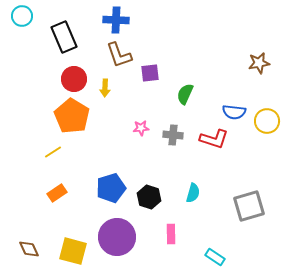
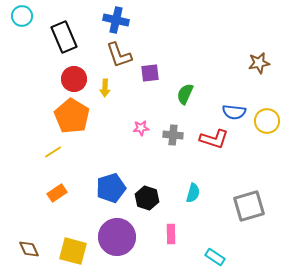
blue cross: rotated 10 degrees clockwise
black hexagon: moved 2 px left, 1 px down
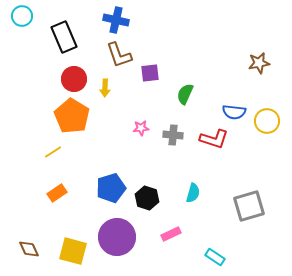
pink rectangle: rotated 66 degrees clockwise
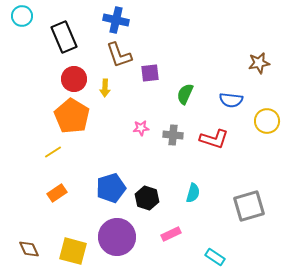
blue semicircle: moved 3 px left, 12 px up
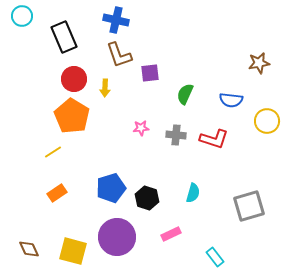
gray cross: moved 3 px right
cyan rectangle: rotated 18 degrees clockwise
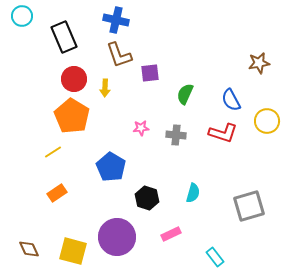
blue semicircle: rotated 55 degrees clockwise
red L-shape: moved 9 px right, 6 px up
blue pentagon: moved 21 px up; rotated 24 degrees counterclockwise
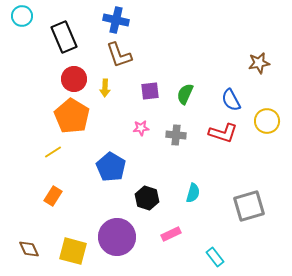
purple square: moved 18 px down
orange rectangle: moved 4 px left, 3 px down; rotated 24 degrees counterclockwise
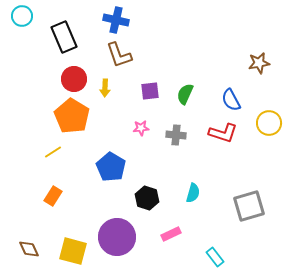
yellow circle: moved 2 px right, 2 px down
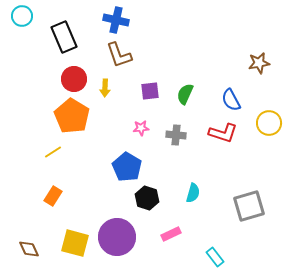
blue pentagon: moved 16 px right
yellow square: moved 2 px right, 8 px up
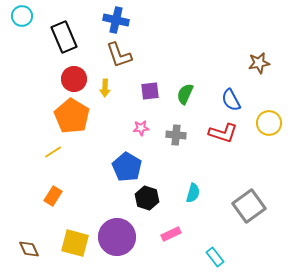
gray square: rotated 20 degrees counterclockwise
